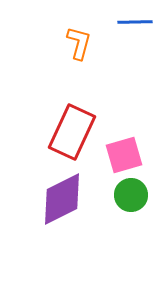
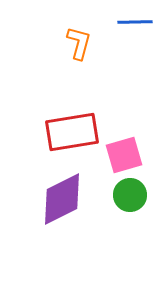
red rectangle: rotated 56 degrees clockwise
green circle: moved 1 px left
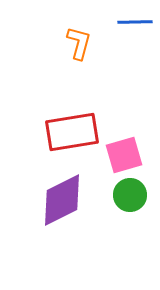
purple diamond: moved 1 px down
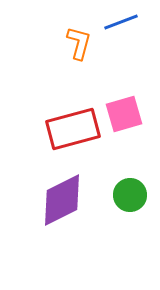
blue line: moved 14 px left; rotated 20 degrees counterclockwise
red rectangle: moved 1 px right, 3 px up; rotated 6 degrees counterclockwise
pink square: moved 41 px up
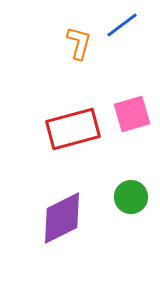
blue line: moved 1 px right, 3 px down; rotated 16 degrees counterclockwise
pink square: moved 8 px right
green circle: moved 1 px right, 2 px down
purple diamond: moved 18 px down
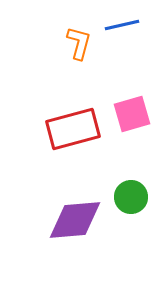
blue line: rotated 24 degrees clockwise
purple diamond: moved 13 px right, 2 px down; rotated 22 degrees clockwise
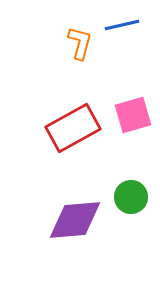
orange L-shape: moved 1 px right
pink square: moved 1 px right, 1 px down
red rectangle: moved 1 px up; rotated 14 degrees counterclockwise
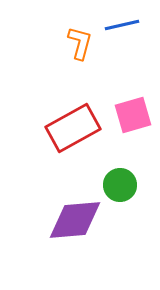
green circle: moved 11 px left, 12 px up
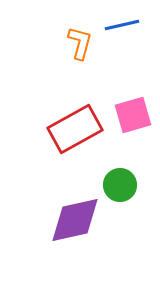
red rectangle: moved 2 px right, 1 px down
purple diamond: rotated 8 degrees counterclockwise
